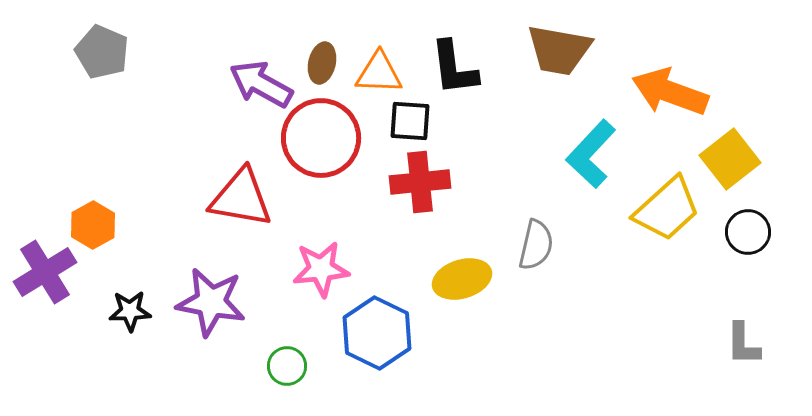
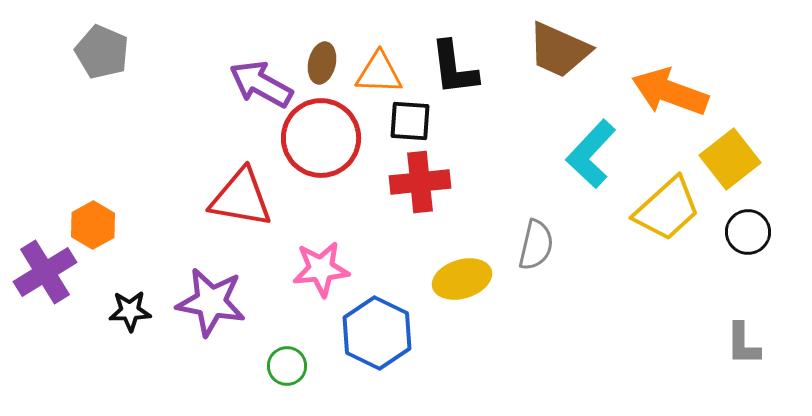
brown trapezoid: rotated 14 degrees clockwise
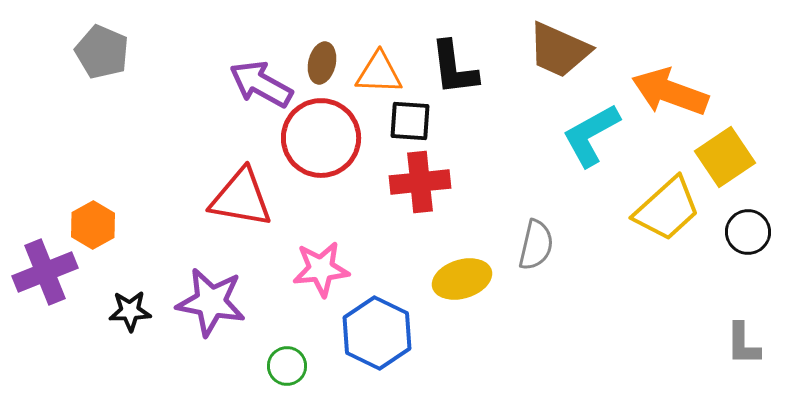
cyan L-shape: moved 19 px up; rotated 18 degrees clockwise
yellow square: moved 5 px left, 2 px up; rotated 4 degrees clockwise
purple cross: rotated 10 degrees clockwise
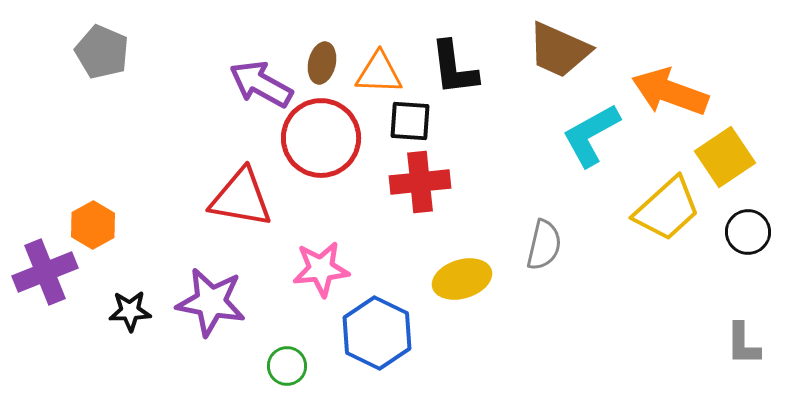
gray semicircle: moved 8 px right
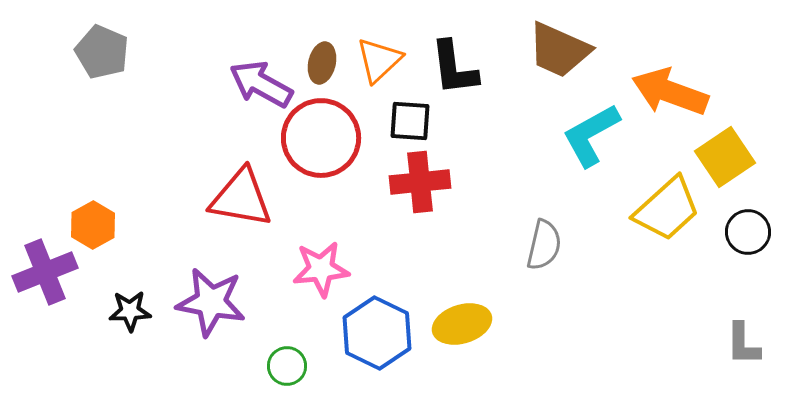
orange triangle: moved 13 px up; rotated 45 degrees counterclockwise
yellow ellipse: moved 45 px down
